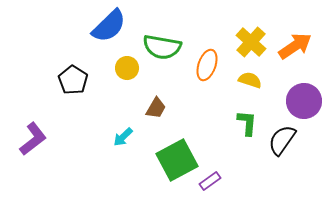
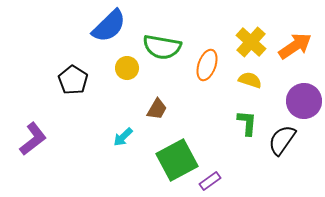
brown trapezoid: moved 1 px right, 1 px down
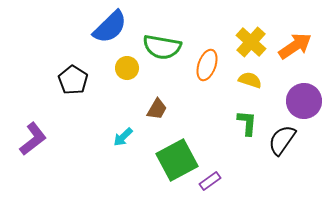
blue semicircle: moved 1 px right, 1 px down
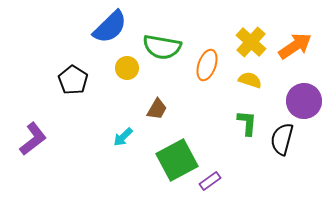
black semicircle: moved 1 px up; rotated 20 degrees counterclockwise
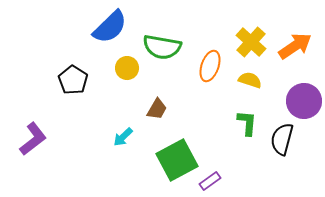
orange ellipse: moved 3 px right, 1 px down
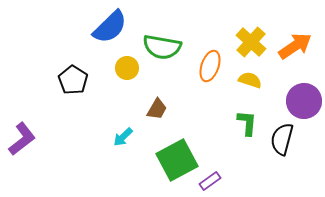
purple L-shape: moved 11 px left
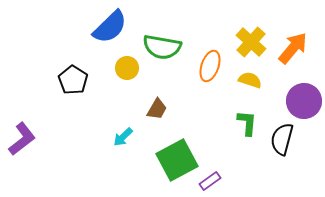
orange arrow: moved 2 px left, 2 px down; rotated 16 degrees counterclockwise
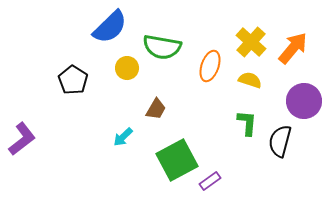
brown trapezoid: moved 1 px left
black semicircle: moved 2 px left, 2 px down
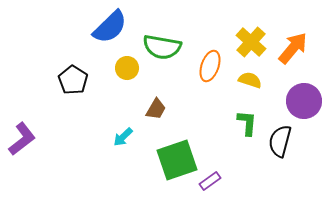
green square: rotated 9 degrees clockwise
